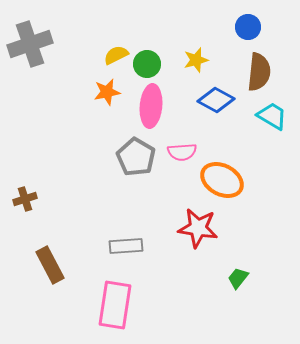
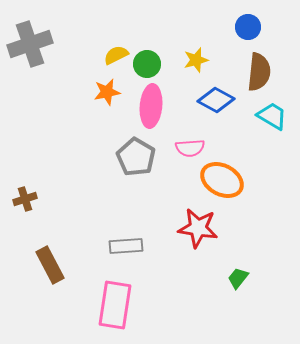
pink semicircle: moved 8 px right, 4 px up
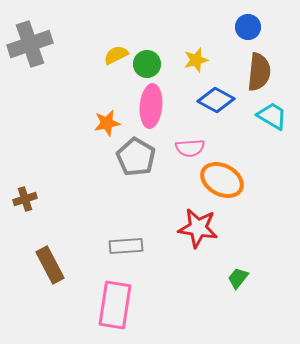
orange star: moved 31 px down
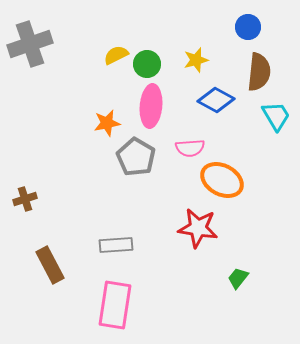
cyan trapezoid: moved 4 px right; rotated 28 degrees clockwise
gray rectangle: moved 10 px left, 1 px up
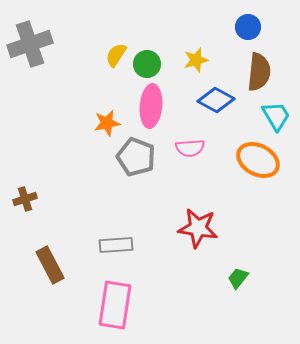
yellow semicircle: rotated 30 degrees counterclockwise
gray pentagon: rotated 9 degrees counterclockwise
orange ellipse: moved 36 px right, 20 px up
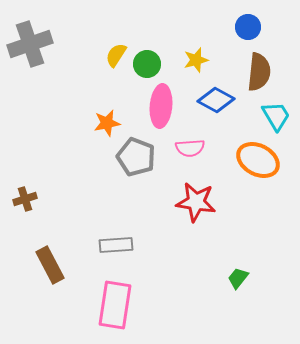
pink ellipse: moved 10 px right
red star: moved 2 px left, 26 px up
